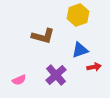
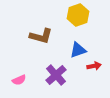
brown L-shape: moved 2 px left
blue triangle: moved 2 px left
red arrow: moved 1 px up
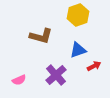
red arrow: rotated 16 degrees counterclockwise
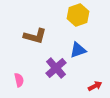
brown L-shape: moved 6 px left
red arrow: moved 1 px right, 20 px down
purple cross: moved 7 px up
pink semicircle: rotated 80 degrees counterclockwise
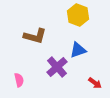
yellow hexagon: rotated 20 degrees counterclockwise
purple cross: moved 1 px right, 1 px up
red arrow: moved 3 px up; rotated 64 degrees clockwise
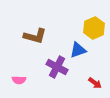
yellow hexagon: moved 16 px right, 13 px down; rotated 15 degrees clockwise
purple cross: rotated 20 degrees counterclockwise
pink semicircle: rotated 104 degrees clockwise
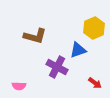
pink semicircle: moved 6 px down
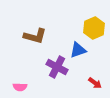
pink semicircle: moved 1 px right, 1 px down
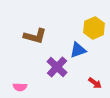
purple cross: rotated 15 degrees clockwise
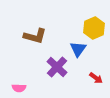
blue triangle: moved 1 px up; rotated 36 degrees counterclockwise
red arrow: moved 1 px right, 5 px up
pink semicircle: moved 1 px left, 1 px down
